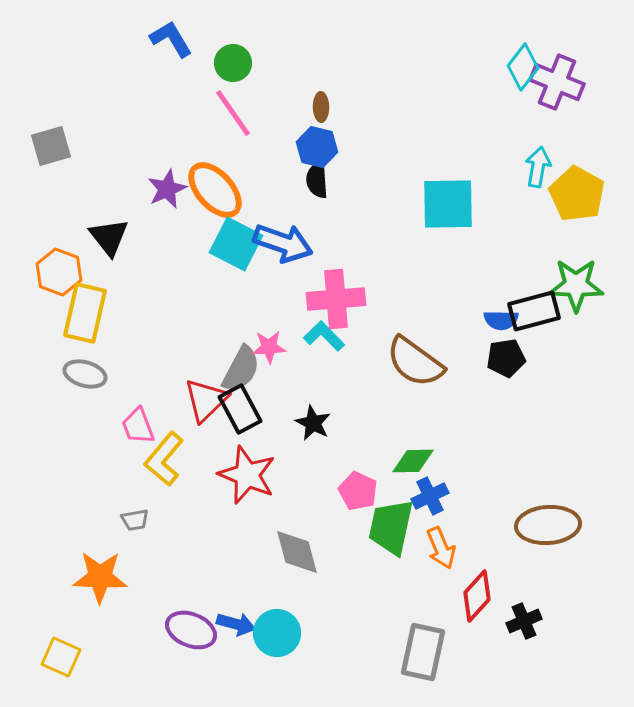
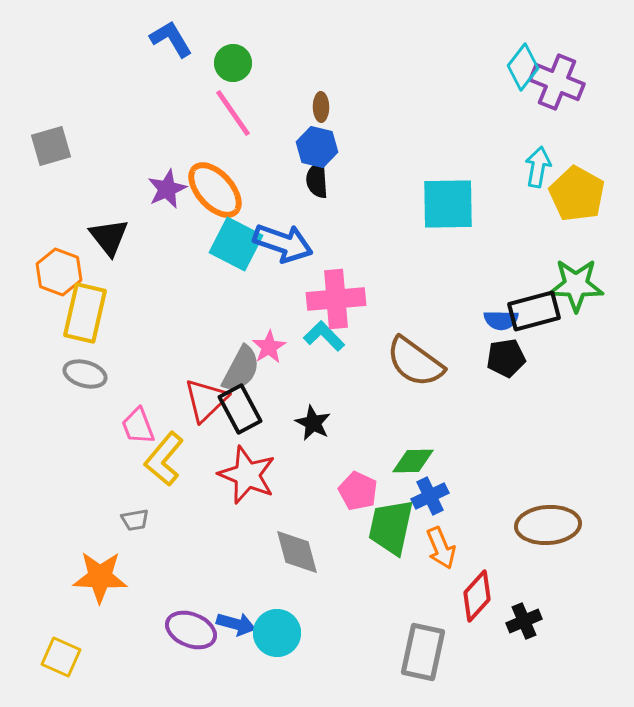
pink star at (269, 347): rotated 28 degrees counterclockwise
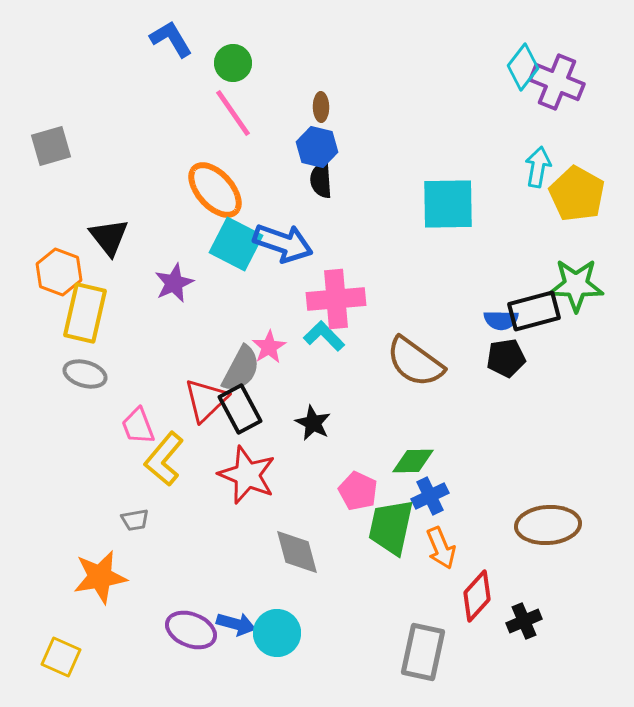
black semicircle at (317, 180): moved 4 px right
purple star at (167, 189): moved 7 px right, 94 px down
orange star at (100, 577): rotated 12 degrees counterclockwise
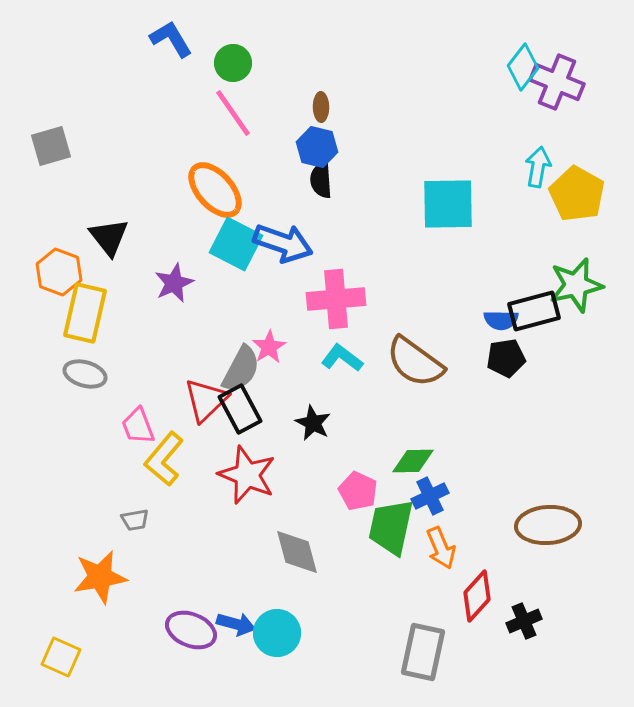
green star at (576, 285): rotated 14 degrees counterclockwise
cyan L-shape at (324, 336): moved 18 px right, 22 px down; rotated 9 degrees counterclockwise
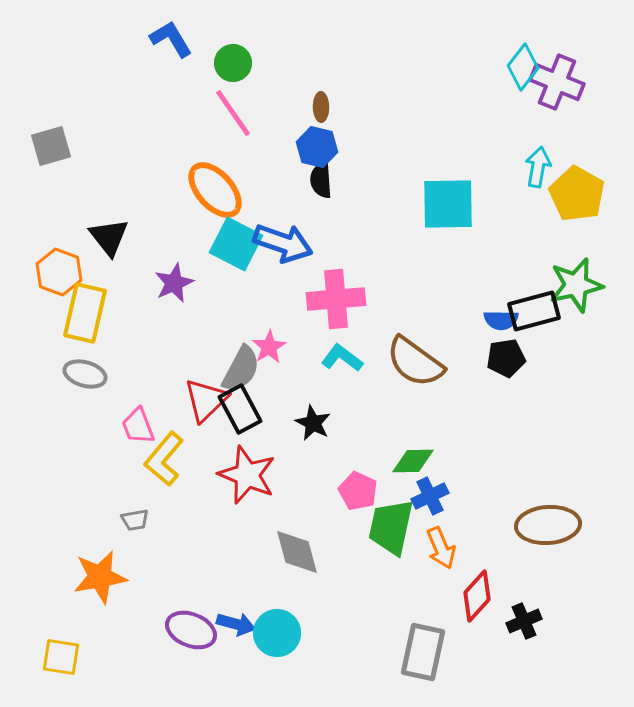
yellow square at (61, 657): rotated 15 degrees counterclockwise
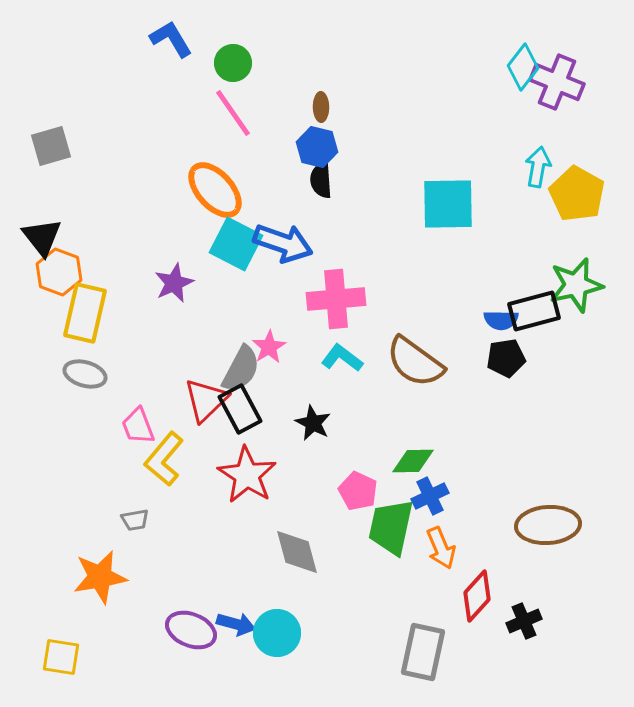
black triangle at (109, 237): moved 67 px left
red star at (247, 475): rotated 10 degrees clockwise
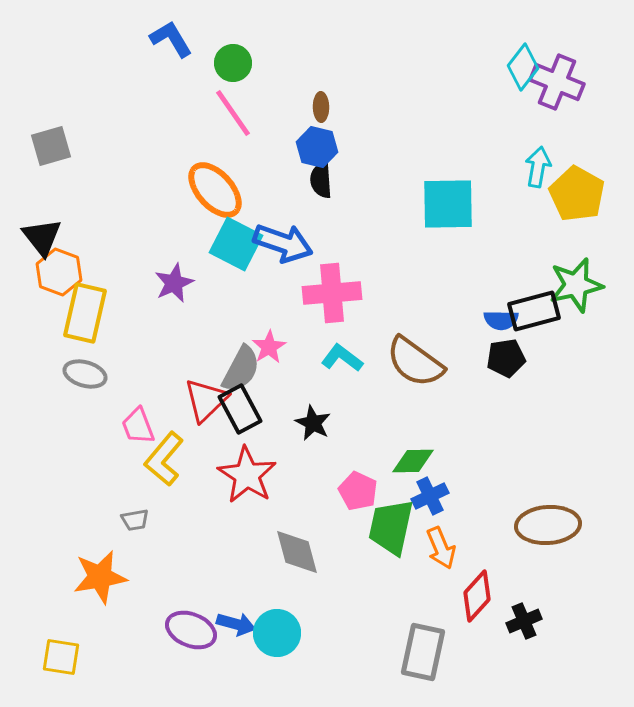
pink cross at (336, 299): moved 4 px left, 6 px up
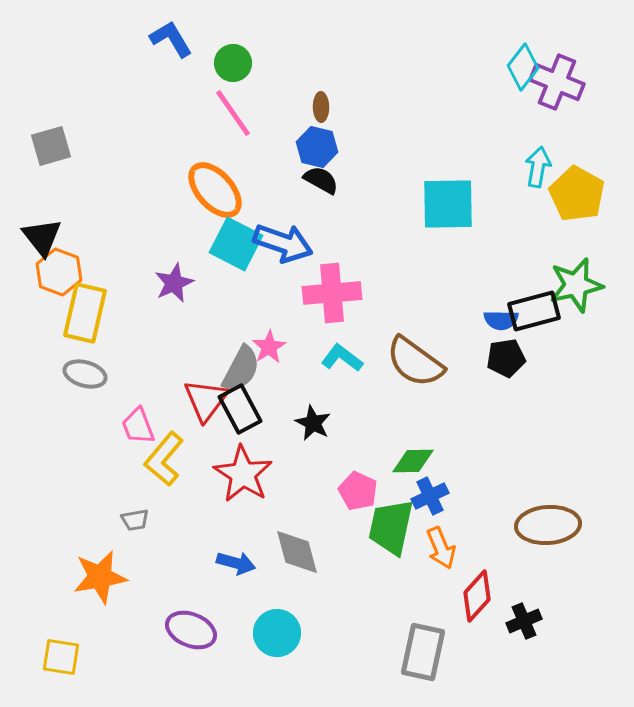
black semicircle at (321, 180): rotated 123 degrees clockwise
red triangle at (206, 400): rotated 9 degrees counterclockwise
red star at (247, 475): moved 4 px left, 1 px up
blue arrow at (236, 624): moved 61 px up
